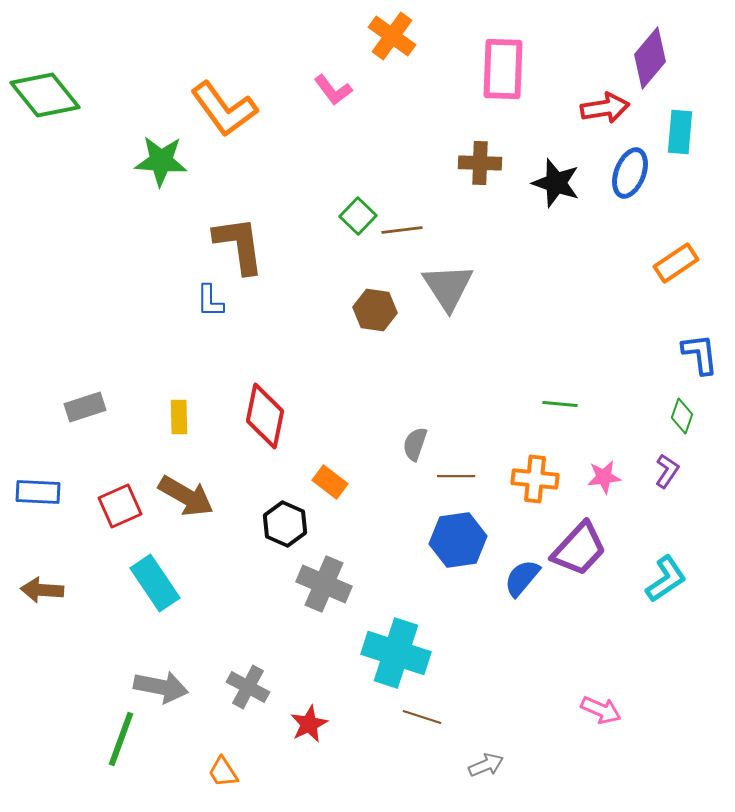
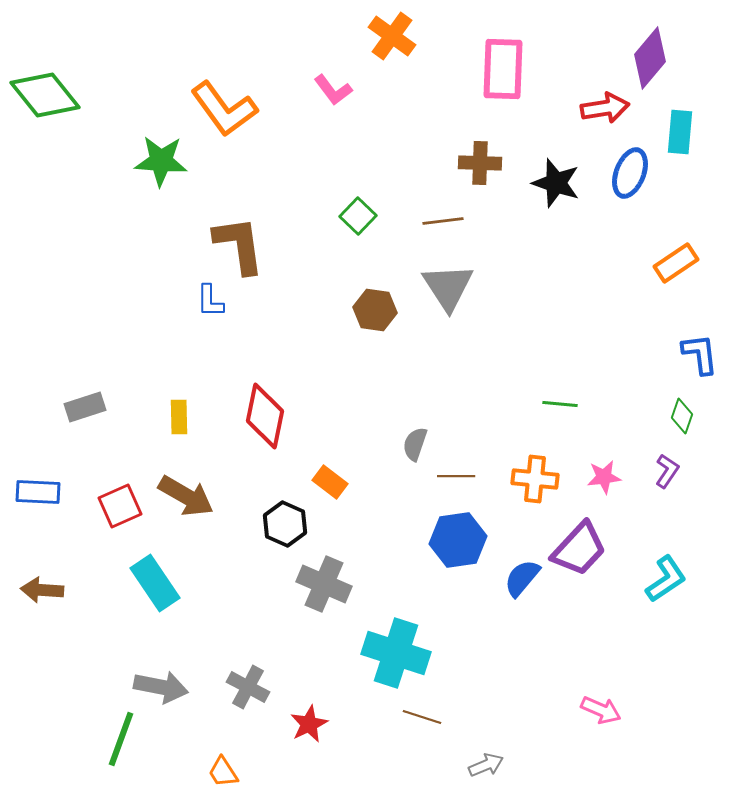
brown line at (402, 230): moved 41 px right, 9 px up
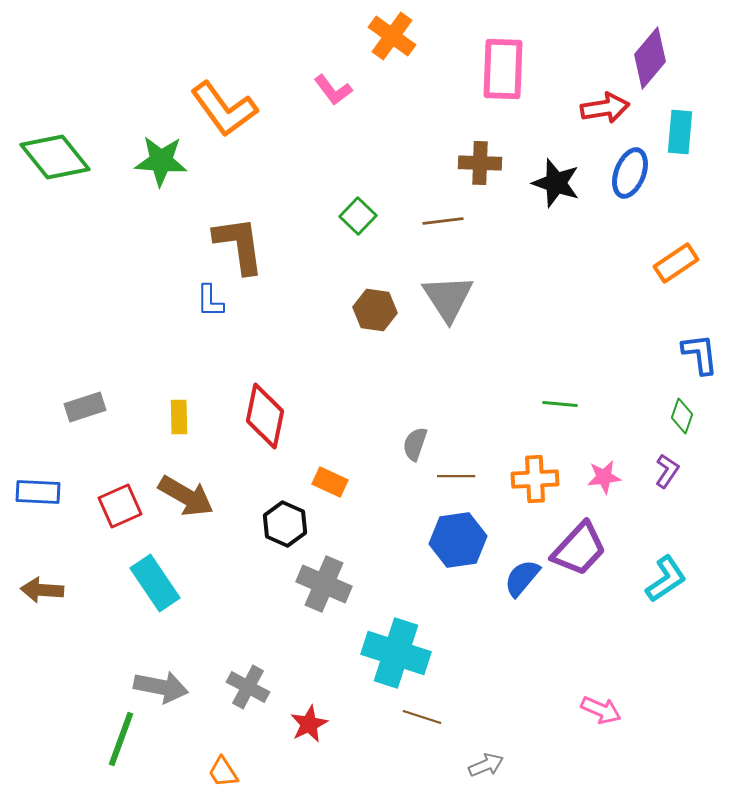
green diamond at (45, 95): moved 10 px right, 62 px down
gray triangle at (448, 287): moved 11 px down
orange cross at (535, 479): rotated 9 degrees counterclockwise
orange rectangle at (330, 482): rotated 12 degrees counterclockwise
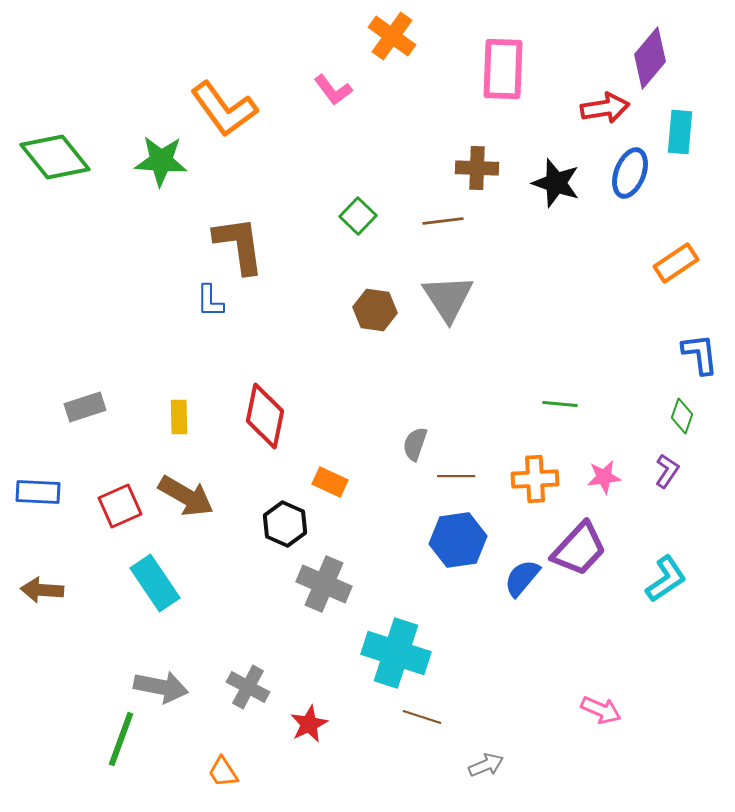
brown cross at (480, 163): moved 3 px left, 5 px down
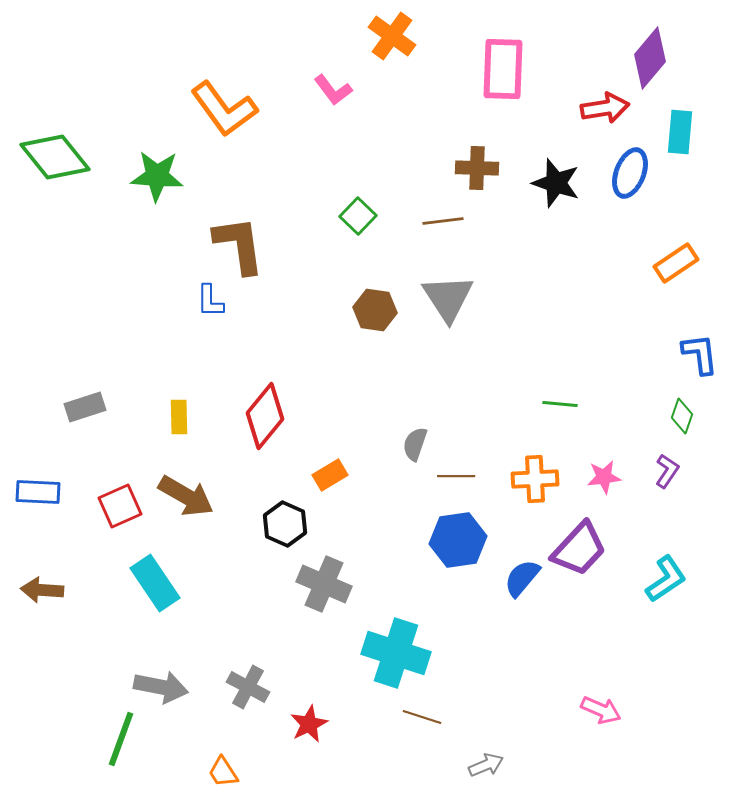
green star at (161, 161): moved 4 px left, 15 px down
red diamond at (265, 416): rotated 28 degrees clockwise
orange rectangle at (330, 482): moved 7 px up; rotated 56 degrees counterclockwise
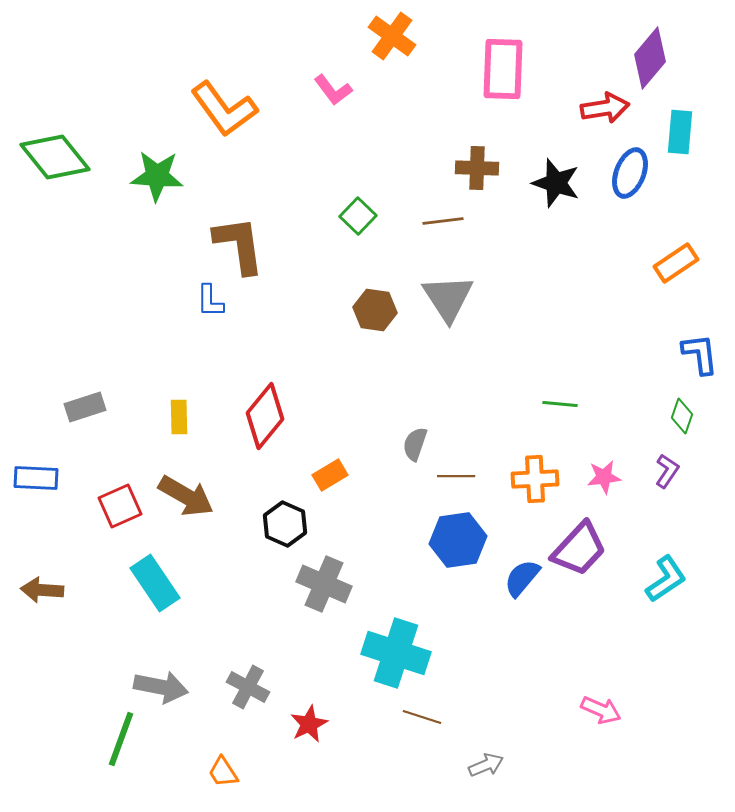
blue rectangle at (38, 492): moved 2 px left, 14 px up
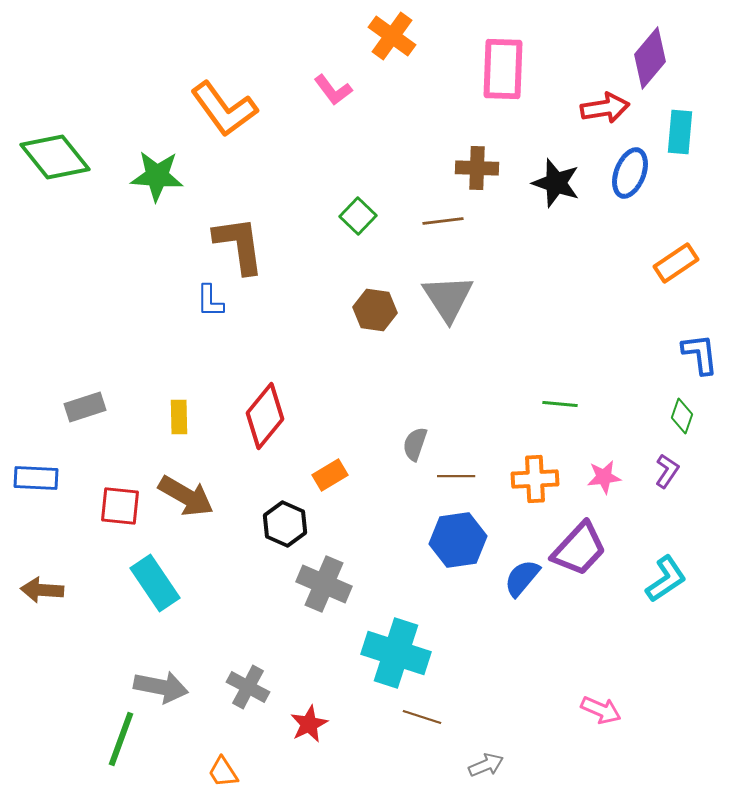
red square at (120, 506): rotated 30 degrees clockwise
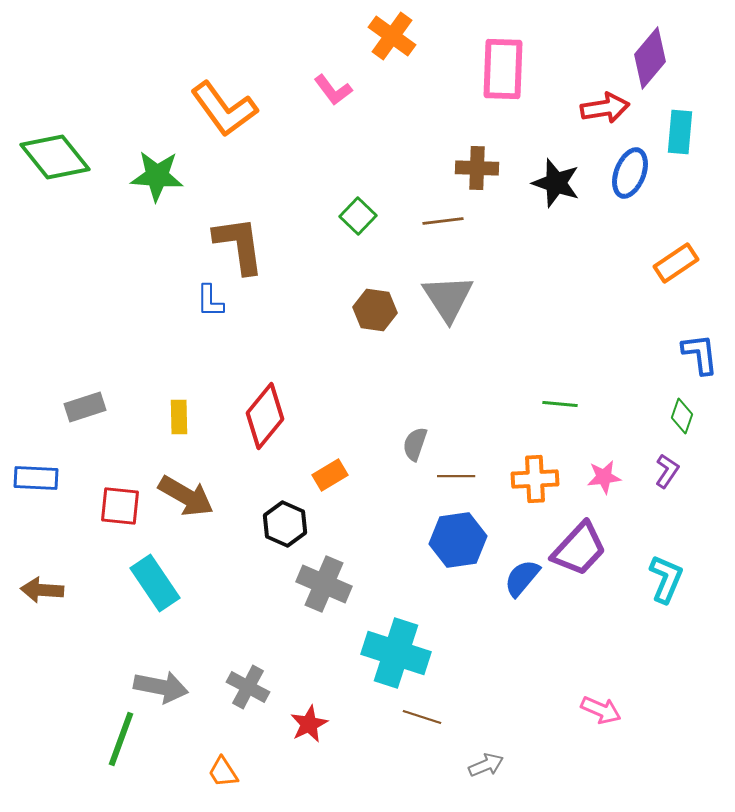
cyan L-shape at (666, 579): rotated 33 degrees counterclockwise
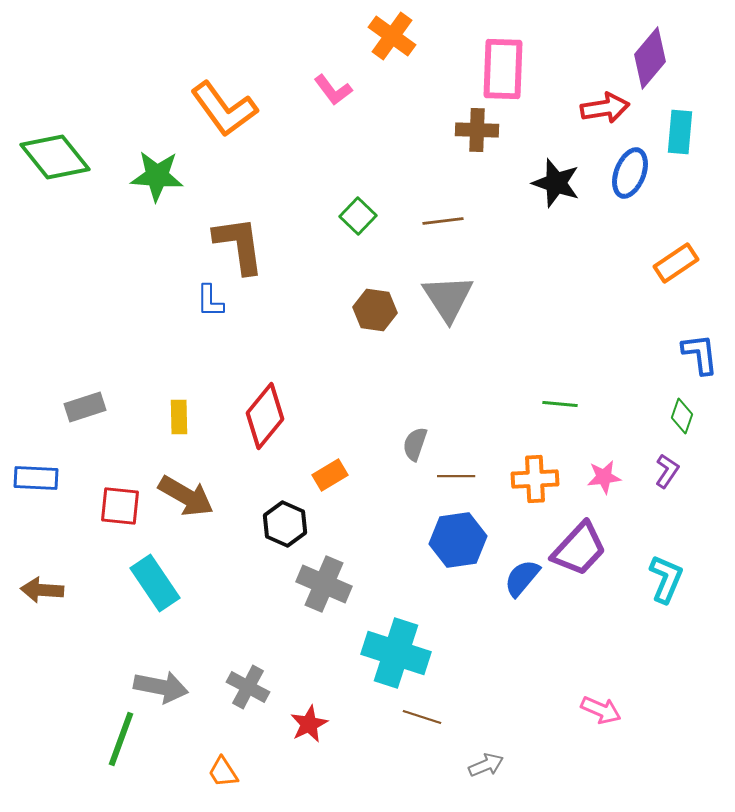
brown cross at (477, 168): moved 38 px up
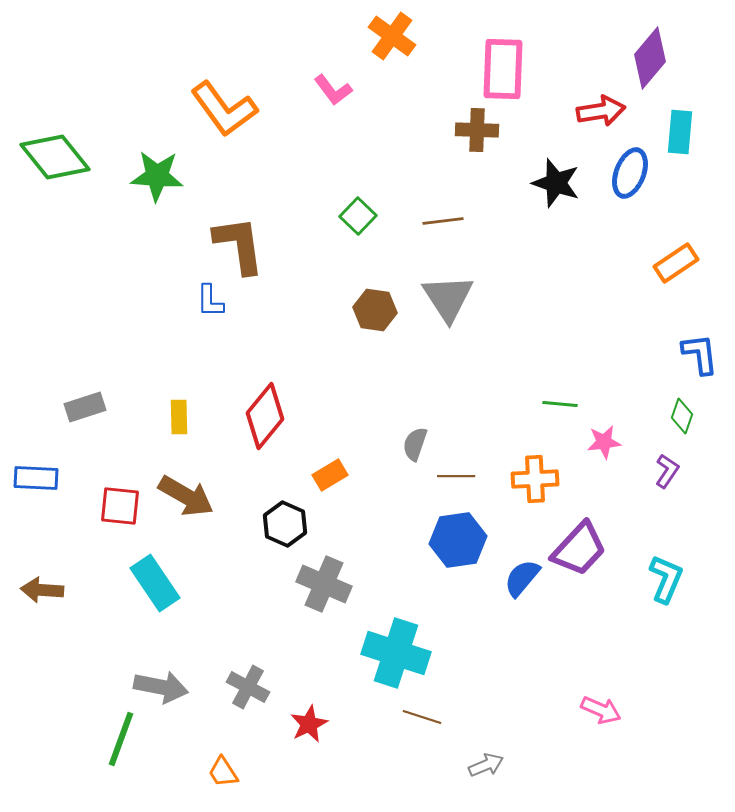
red arrow at (605, 108): moved 4 px left, 3 px down
pink star at (604, 477): moved 35 px up
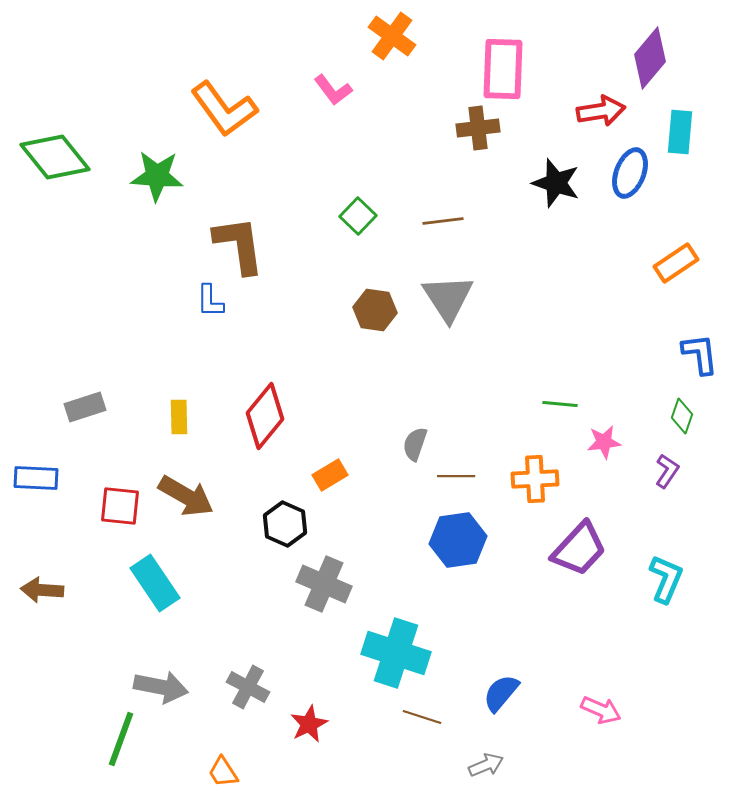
brown cross at (477, 130): moved 1 px right, 2 px up; rotated 9 degrees counterclockwise
blue semicircle at (522, 578): moved 21 px left, 115 px down
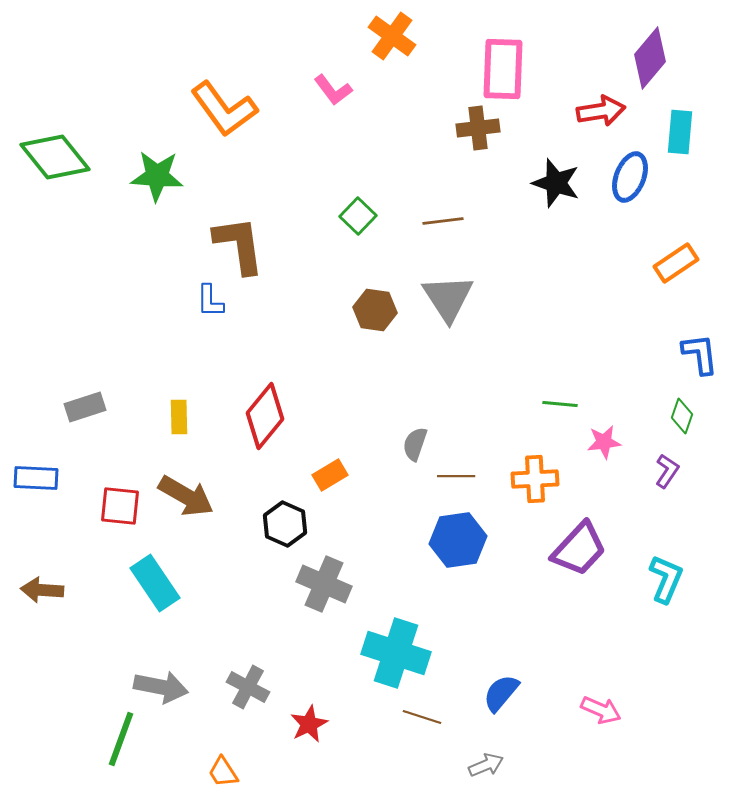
blue ellipse at (630, 173): moved 4 px down
